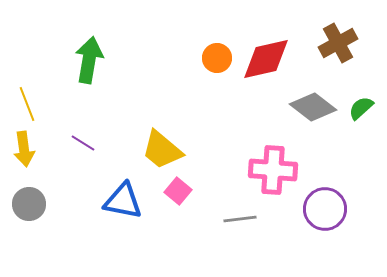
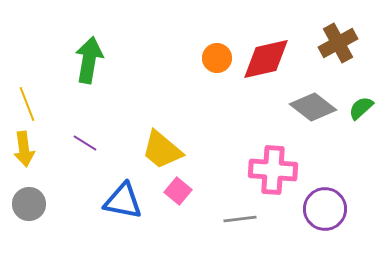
purple line: moved 2 px right
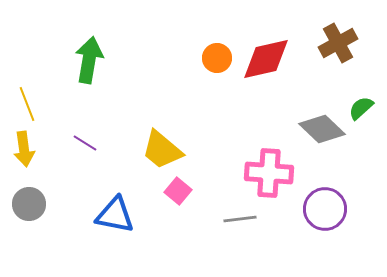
gray diamond: moved 9 px right, 22 px down; rotated 6 degrees clockwise
pink cross: moved 4 px left, 3 px down
blue triangle: moved 8 px left, 14 px down
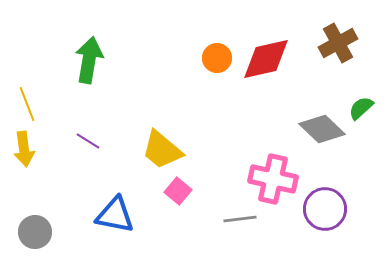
purple line: moved 3 px right, 2 px up
pink cross: moved 4 px right, 6 px down; rotated 9 degrees clockwise
gray circle: moved 6 px right, 28 px down
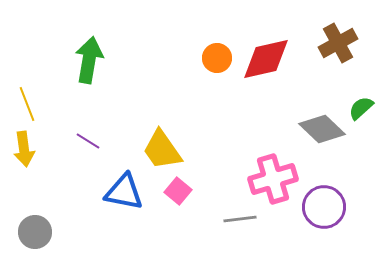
yellow trapezoid: rotated 15 degrees clockwise
pink cross: rotated 30 degrees counterclockwise
purple circle: moved 1 px left, 2 px up
blue triangle: moved 9 px right, 23 px up
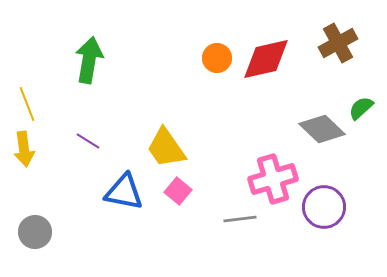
yellow trapezoid: moved 4 px right, 2 px up
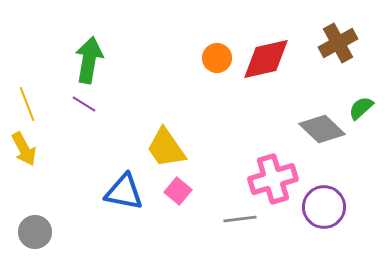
purple line: moved 4 px left, 37 px up
yellow arrow: rotated 20 degrees counterclockwise
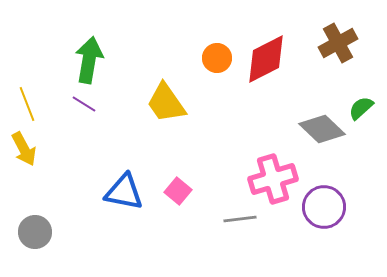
red diamond: rotated 14 degrees counterclockwise
yellow trapezoid: moved 45 px up
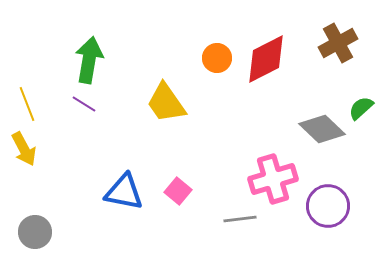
purple circle: moved 4 px right, 1 px up
